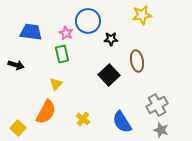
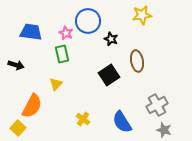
black star: rotated 24 degrees clockwise
black square: rotated 10 degrees clockwise
orange semicircle: moved 14 px left, 6 px up
gray star: moved 3 px right
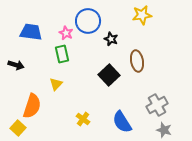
black square: rotated 10 degrees counterclockwise
orange semicircle: rotated 10 degrees counterclockwise
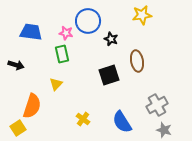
pink star: rotated 16 degrees counterclockwise
black square: rotated 25 degrees clockwise
yellow square: rotated 14 degrees clockwise
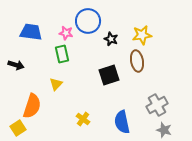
yellow star: moved 20 px down
blue semicircle: rotated 20 degrees clockwise
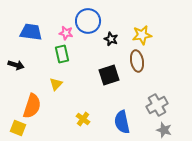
yellow square: rotated 35 degrees counterclockwise
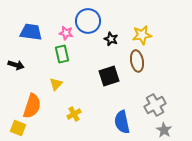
black square: moved 1 px down
gray cross: moved 2 px left
yellow cross: moved 9 px left, 5 px up; rotated 24 degrees clockwise
gray star: rotated 14 degrees clockwise
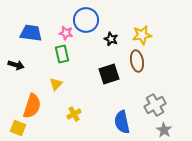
blue circle: moved 2 px left, 1 px up
blue trapezoid: moved 1 px down
black square: moved 2 px up
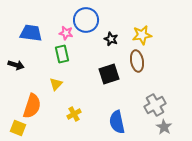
blue semicircle: moved 5 px left
gray star: moved 3 px up
